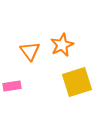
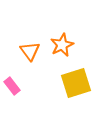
yellow square: moved 1 px left, 1 px down
pink rectangle: rotated 60 degrees clockwise
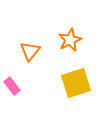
orange star: moved 8 px right, 5 px up
orange triangle: rotated 15 degrees clockwise
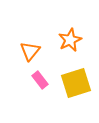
pink rectangle: moved 28 px right, 6 px up
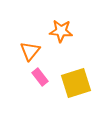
orange star: moved 9 px left, 9 px up; rotated 30 degrees clockwise
pink rectangle: moved 3 px up
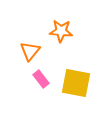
pink rectangle: moved 1 px right, 2 px down
yellow square: rotated 28 degrees clockwise
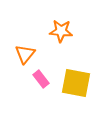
orange triangle: moved 5 px left, 3 px down
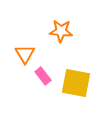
orange triangle: rotated 10 degrees counterclockwise
pink rectangle: moved 2 px right, 3 px up
